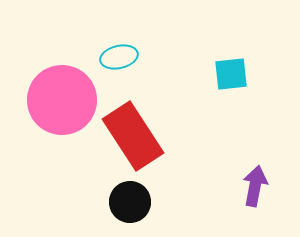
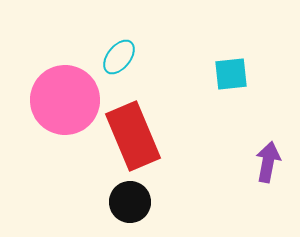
cyan ellipse: rotated 39 degrees counterclockwise
pink circle: moved 3 px right
red rectangle: rotated 10 degrees clockwise
purple arrow: moved 13 px right, 24 px up
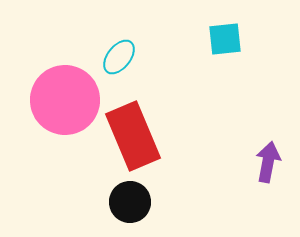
cyan square: moved 6 px left, 35 px up
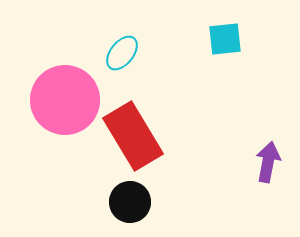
cyan ellipse: moved 3 px right, 4 px up
red rectangle: rotated 8 degrees counterclockwise
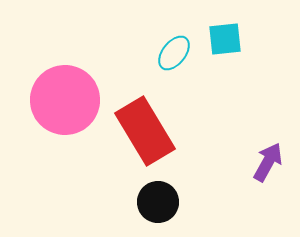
cyan ellipse: moved 52 px right
red rectangle: moved 12 px right, 5 px up
purple arrow: rotated 18 degrees clockwise
black circle: moved 28 px right
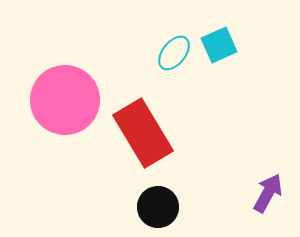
cyan square: moved 6 px left, 6 px down; rotated 18 degrees counterclockwise
red rectangle: moved 2 px left, 2 px down
purple arrow: moved 31 px down
black circle: moved 5 px down
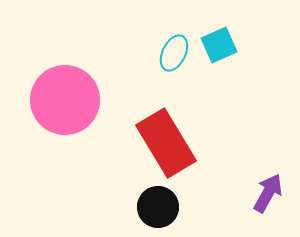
cyan ellipse: rotated 12 degrees counterclockwise
red rectangle: moved 23 px right, 10 px down
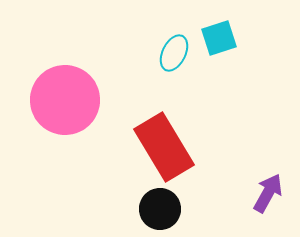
cyan square: moved 7 px up; rotated 6 degrees clockwise
red rectangle: moved 2 px left, 4 px down
black circle: moved 2 px right, 2 px down
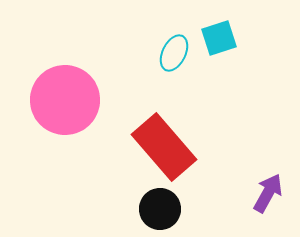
red rectangle: rotated 10 degrees counterclockwise
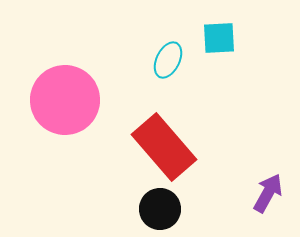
cyan square: rotated 15 degrees clockwise
cyan ellipse: moved 6 px left, 7 px down
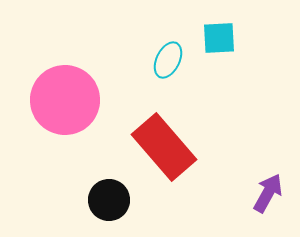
black circle: moved 51 px left, 9 px up
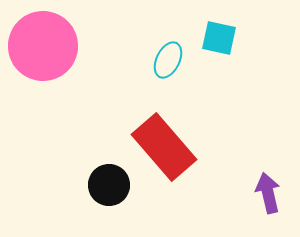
cyan square: rotated 15 degrees clockwise
pink circle: moved 22 px left, 54 px up
purple arrow: rotated 42 degrees counterclockwise
black circle: moved 15 px up
